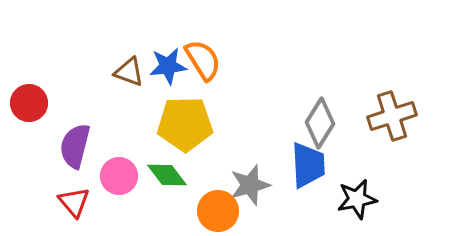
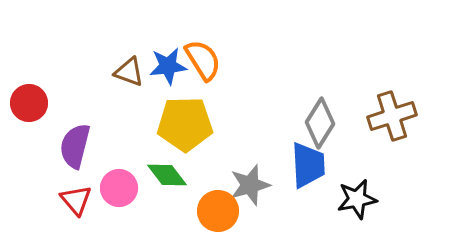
pink circle: moved 12 px down
red triangle: moved 2 px right, 2 px up
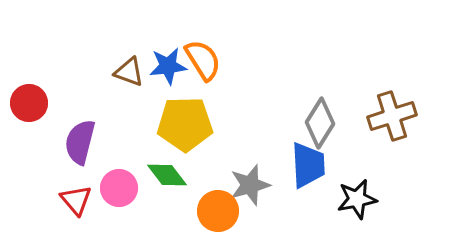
purple semicircle: moved 5 px right, 4 px up
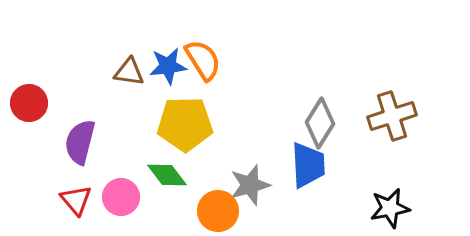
brown triangle: rotated 12 degrees counterclockwise
pink circle: moved 2 px right, 9 px down
black star: moved 33 px right, 9 px down
